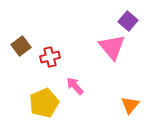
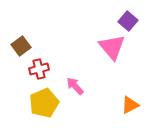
red cross: moved 11 px left, 12 px down
orange triangle: rotated 24 degrees clockwise
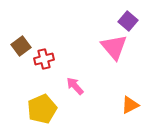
pink triangle: moved 2 px right
red cross: moved 5 px right, 10 px up
yellow pentagon: moved 2 px left, 6 px down
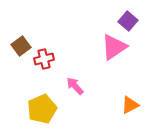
pink triangle: rotated 36 degrees clockwise
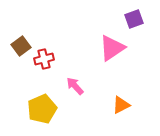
purple square: moved 6 px right, 2 px up; rotated 30 degrees clockwise
pink triangle: moved 2 px left, 1 px down
orange triangle: moved 9 px left
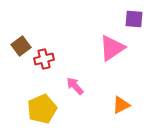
purple square: rotated 24 degrees clockwise
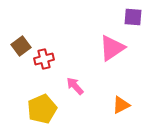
purple square: moved 1 px left, 2 px up
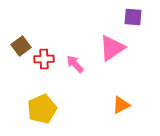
red cross: rotated 12 degrees clockwise
pink arrow: moved 22 px up
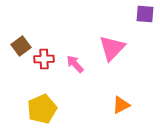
purple square: moved 12 px right, 3 px up
pink triangle: rotated 12 degrees counterclockwise
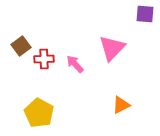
yellow pentagon: moved 3 px left, 4 px down; rotated 20 degrees counterclockwise
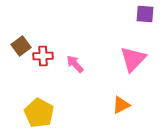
pink triangle: moved 21 px right, 11 px down
red cross: moved 1 px left, 3 px up
